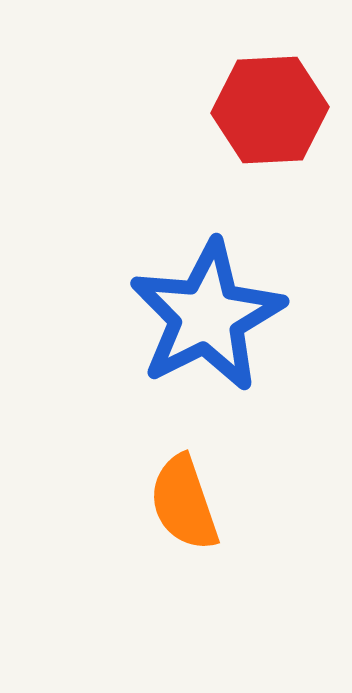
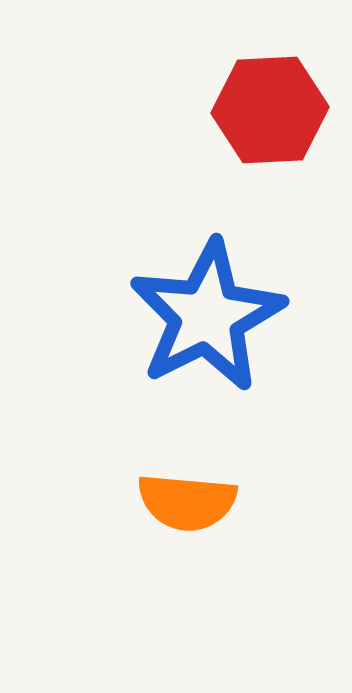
orange semicircle: moved 3 px right, 1 px up; rotated 66 degrees counterclockwise
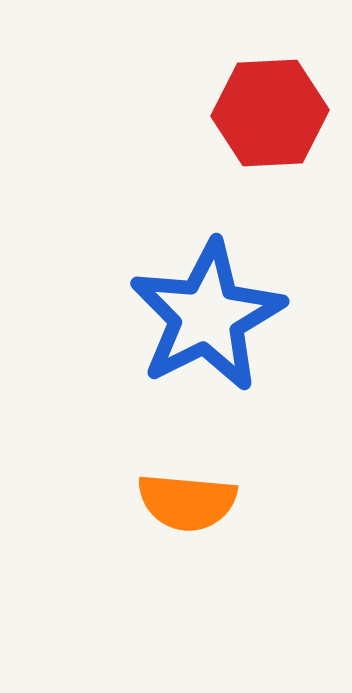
red hexagon: moved 3 px down
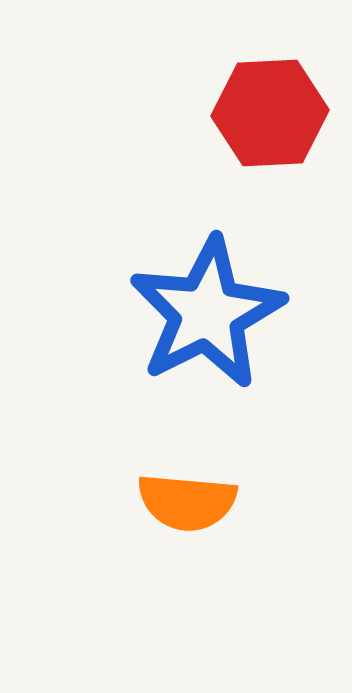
blue star: moved 3 px up
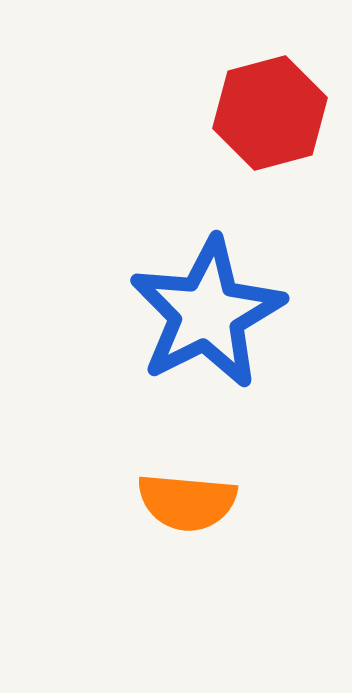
red hexagon: rotated 12 degrees counterclockwise
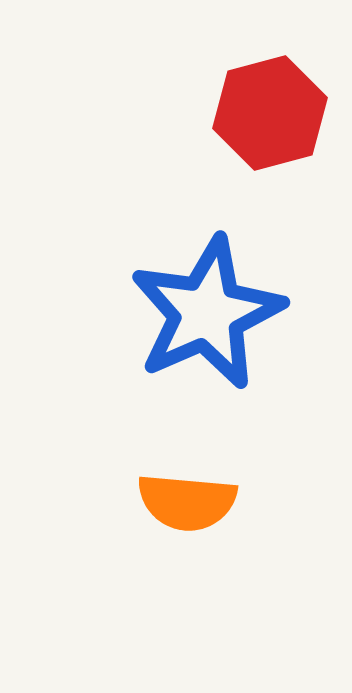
blue star: rotated 3 degrees clockwise
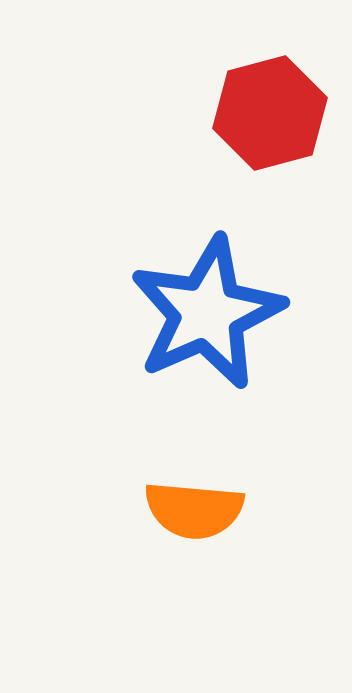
orange semicircle: moved 7 px right, 8 px down
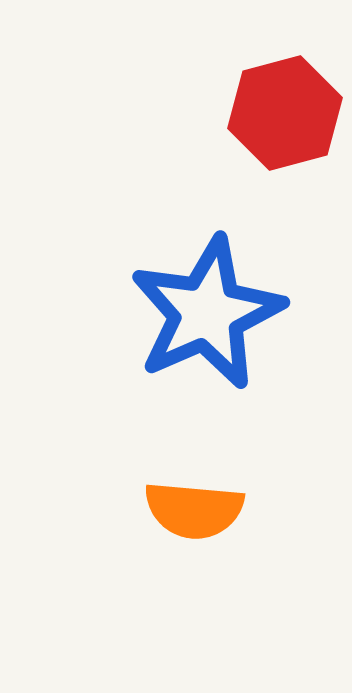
red hexagon: moved 15 px right
